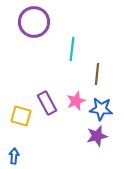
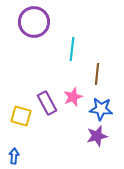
pink star: moved 3 px left, 4 px up
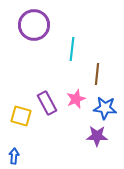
purple circle: moved 3 px down
pink star: moved 3 px right, 2 px down
blue star: moved 4 px right, 1 px up
purple star: rotated 15 degrees clockwise
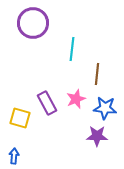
purple circle: moved 1 px left, 2 px up
yellow square: moved 1 px left, 2 px down
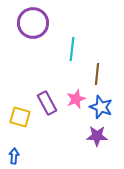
blue star: moved 4 px left, 1 px up; rotated 15 degrees clockwise
yellow square: moved 1 px up
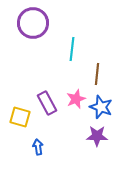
blue arrow: moved 24 px right, 9 px up; rotated 14 degrees counterclockwise
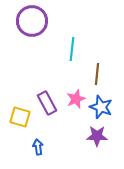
purple circle: moved 1 px left, 2 px up
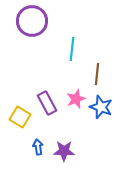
yellow square: rotated 15 degrees clockwise
purple star: moved 33 px left, 15 px down
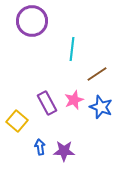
brown line: rotated 50 degrees clockwise
pink star: moved 2 px left, 1 px down
yellow square: moved 3 px left, 4 px down; rotated 10 degrees clockwise
blue arrow: moved 2 px right
